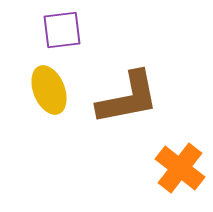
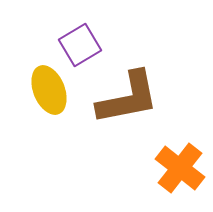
purple square: moved 18 px right, 15 px down; rotated 24 degrees counterclockwise
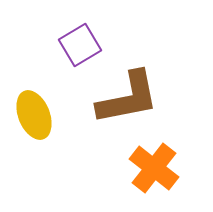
yellow ellipse: moved 15 px left, 25 px down
orange cross: moved 26 px left
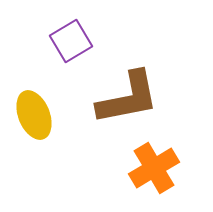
purple square: moved 9 px left, 4 px up
orange cross: rotated 21 degrees clockwise
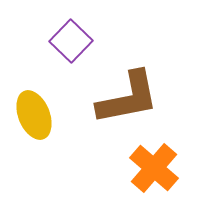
purple square: rotated 15 degrees counterclockwise
orange cross: rotated 18 degrees counterclockwise
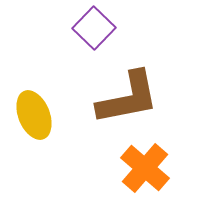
purple square: moved 23 px right, 13 px up
orange cross: moved 9 px left
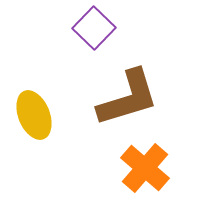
brown L-shape: rotated 6 degrees counterclockwise
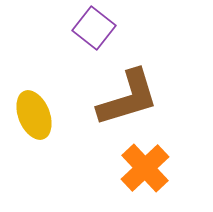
purple square: rotated 6 degrees counterclockwise
orange cross: rotated 6 degrees clockwise
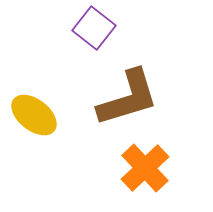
yellow ellipse: rotated 30 degrees counterclockwise
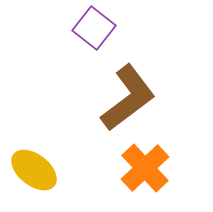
brown L-shape: rotated 20 degrees counterclockwise
yellow ellipse: moved 55 px down
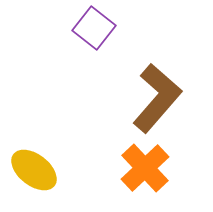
brown L-shape: moved 29 px right; rotated 12 degrees counterclockwise
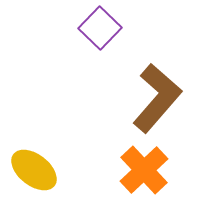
purple square: moved 6 px right; rotated 6 degrees clockwise
orange cross: moved 1 px left, 2 px down
